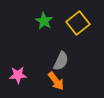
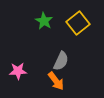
pink star: moved 4 px up
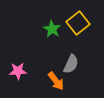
green star: moved 8 px right, 8 px down
gray semicircle: moved 10 px right, 3 px down
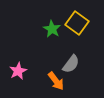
yellow square: moved 1 px left; rotated 15 degrees counterclockwise
gray semicircle: rotated 12 degrees clockwise
pink star: rotated 24 degrees counterclockwise
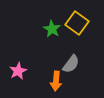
orange arrow: rotated 42 degrees clockwise
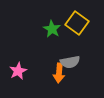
gray semicircle: moved 1 px left, 2 px up; rotated 42 degrees clockwise
orange arrow: moved 3 px right, 8 px up
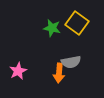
green star: moved 1 px up; rotated 18 degrees counterclockwise
gray semicircle: moved 1 px right
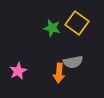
gray semicircle: moved 2 px right
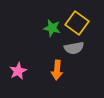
gray semicircle: moved 1 px right, 14 px up
orange arrow: moved 2 px left, 3 px up
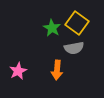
green star: rotated 18 degrees clockwise
